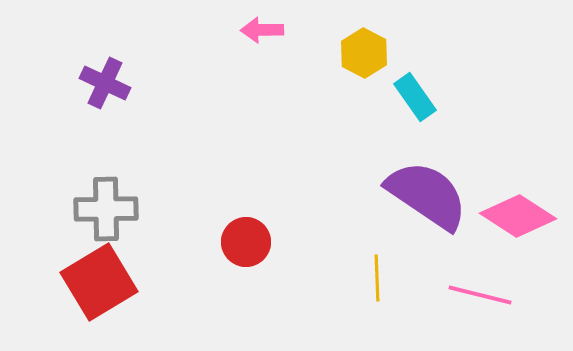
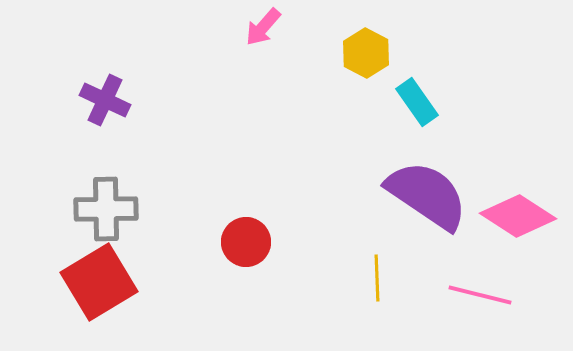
pink arrow: moved 1 px right, 3 px up; rotated 48 degrees counterclockwise
yellow hexagon: moved 2 px right
purple cross: moved 17 px down
cyan rectangle: moved 2 px right, 5 px down
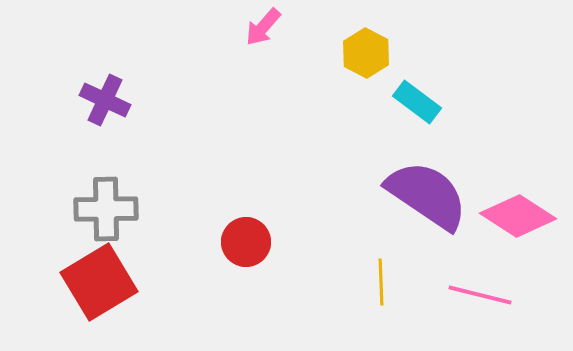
cyan rectangle: rotated 18 degrees counterclockwise
yellow line: moved 4 px right, 4 px down
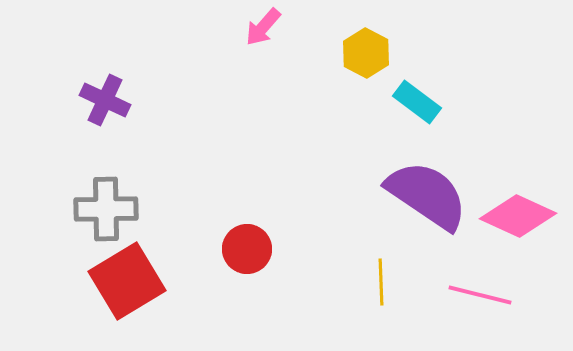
pink diamond: rotated 8 degrees counterclockwise
red circle: moved 1 px right, 7 px down
red square: moved 28 px right, 1 px up
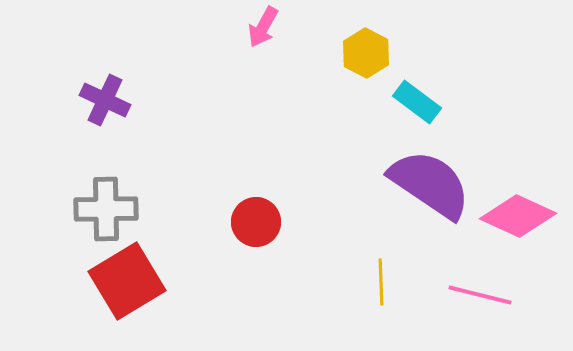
pink arrow: rotated 12 degrees counterclockwise
purple semicircle: moved 3 px right, 11 px up
red circle: moved 9 px right, 27 px up
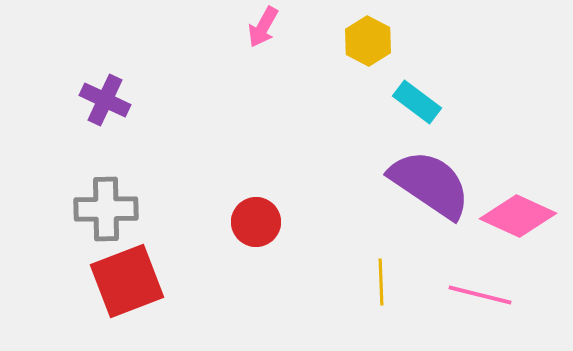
yellow hexagon: moved 2 px right, 12 px up
red square: rotated 10 degrees clockwise
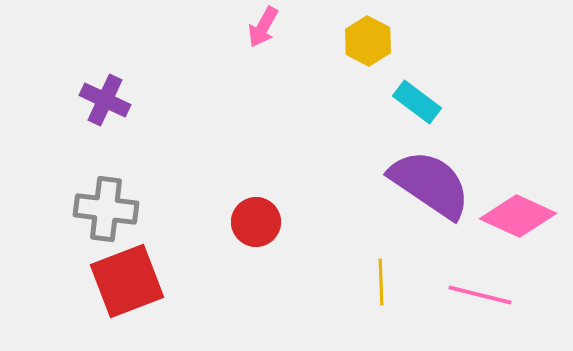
gray cross: rotated 8 degrees clockwise
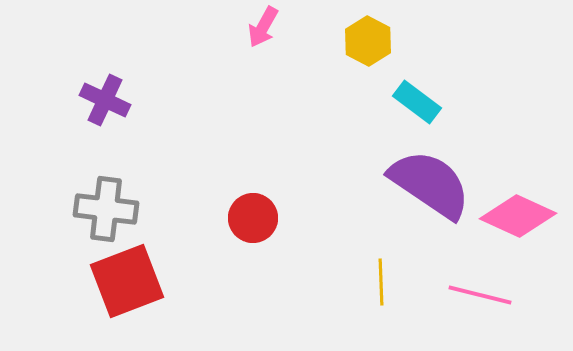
red circle: moved 3 px left, 4 px up
